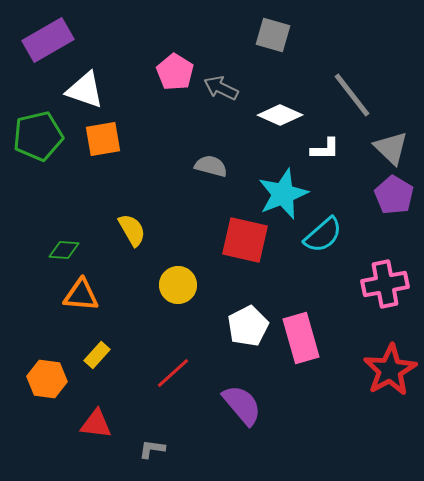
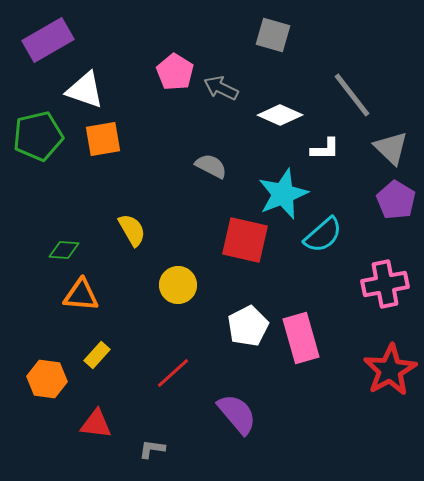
gray semicircle: rotated 12 degrees clockwise
purple pentagon: moved 2 px right, 5 px down
purple semicircle: moved 5 px left, 9 px down
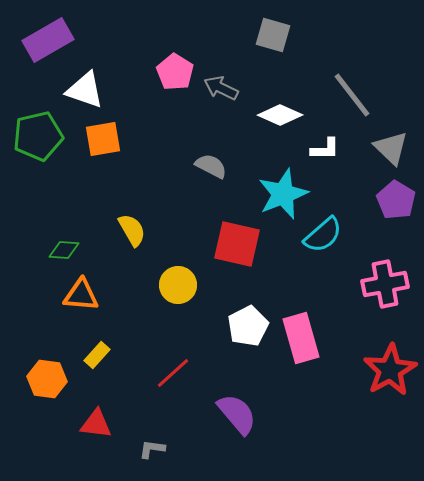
red square: moved 8 px left, 4 px down
